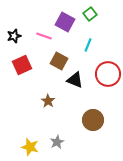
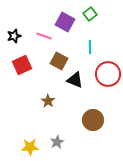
cyan line: moved 2 px right, 2 px down; rotated 24 degrees counterclockwise
yellow star: rotated 18 degrees counterclockwise
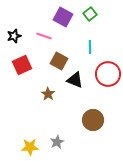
purple square: moved 2 px left, 5 px up
brown star: moved 7 px up
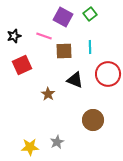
brown square: moved 5 px right, 10 px up; rotated 30 degrees counterclockwise
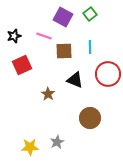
brown circle: moved 3 px left, 2 px up
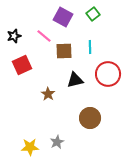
green square: moved 3 px right
pink line: rotated 21 degrees clockwise
black triangle: rotated 36 degrees counterclockwise
